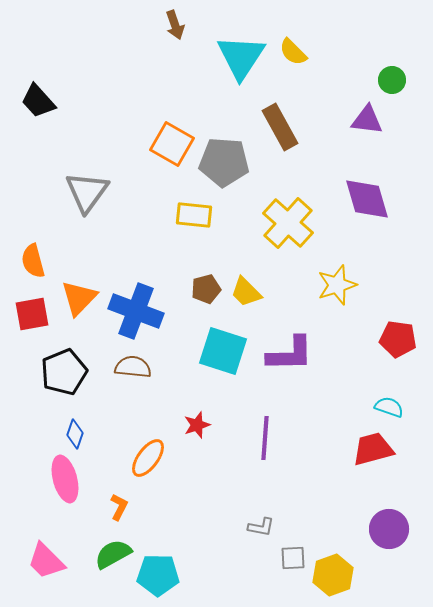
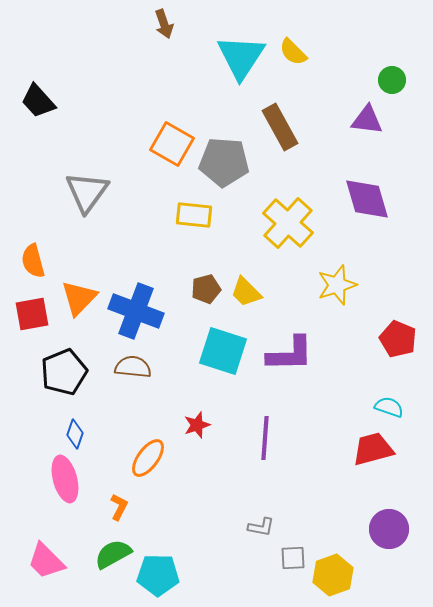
brown arrow: moved 11 px left, 1 px up
red pentagon: rotated 15 degrees clockwise
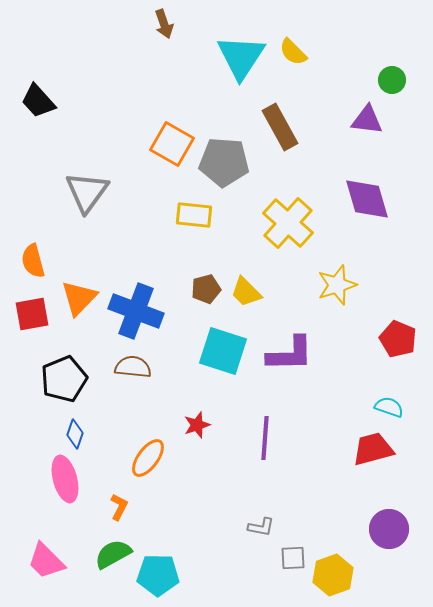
black pentagon: moved 7 px down
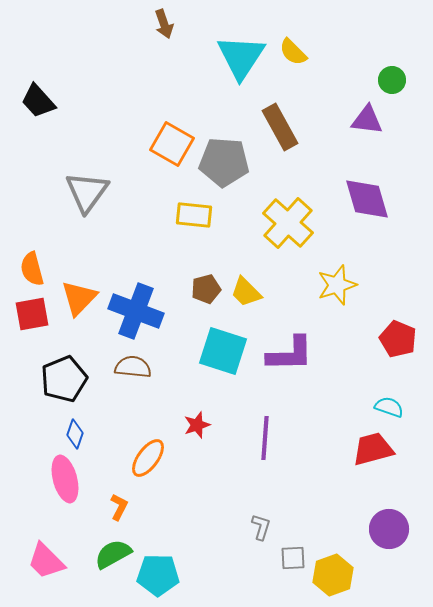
orange semicircle: moved 1 px left, 8 px down
gray L-shape: rotated 84 degrees counterclockwise
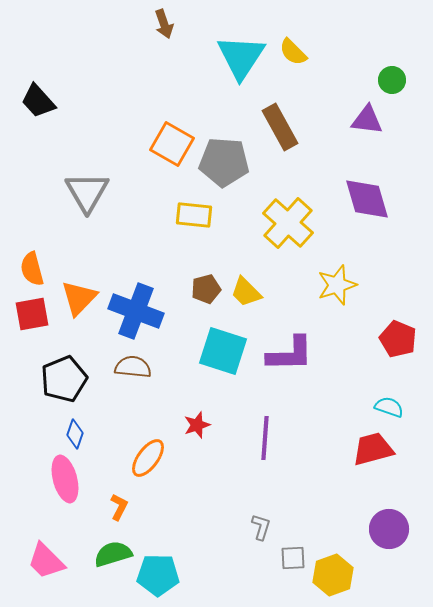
gray triangle: rotated 6 degrees counterclockwise
green semicircle: rotated 12 degrees clockwise
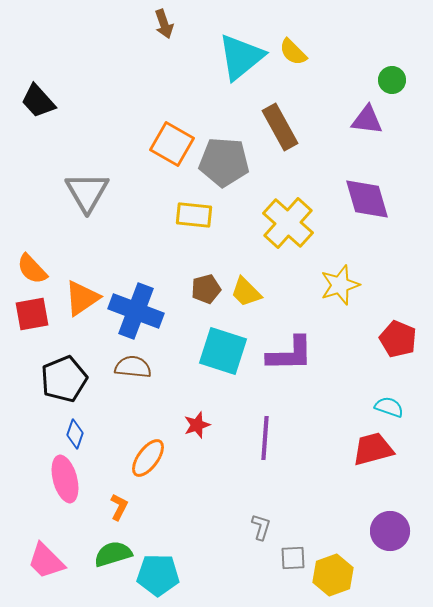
cyan triangle: rotated 18 degrees clockwise
orange semicircle: rotated 28 degrees counterclockwise
yellow star: moved 3 px right
orange triangle: moved 3 px right; rotated 12 degrees clockwise
purple circle: moved 1 px right, 2 px down
